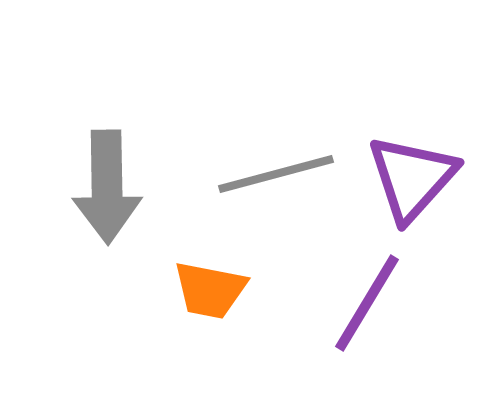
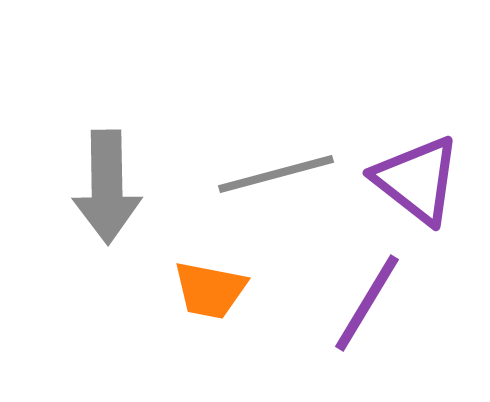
purple triangle: moved 5 px right, 2 px down; rotated 34 degrees counterclockwise
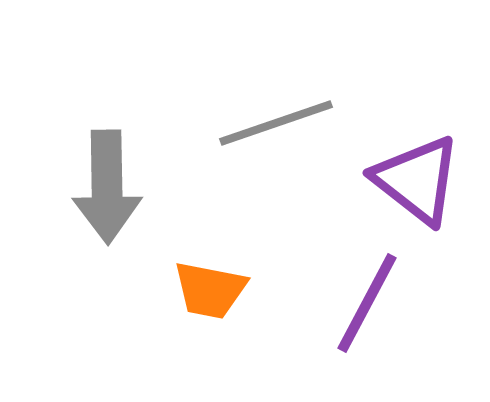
gray line: moved 51 px up; rotated 4 degrees counterclockwise
purple line: rotated 3 degrees counterclockwise
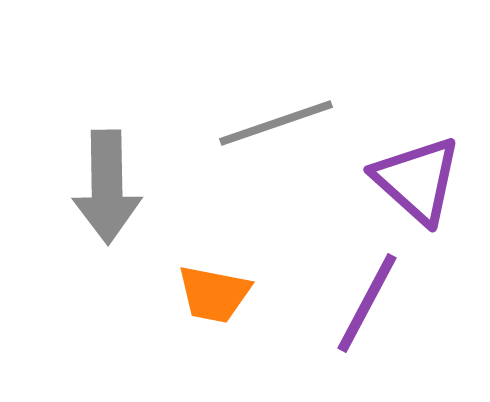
purple triangle: rotated 4 degrees clockwise
orange trapezoid: moved 4 px right, 4 px down
